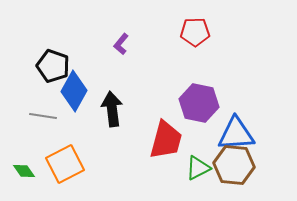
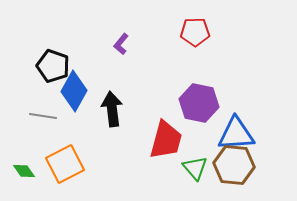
green triangle: moved 3 px left; rotated 44 degrees counterclockwise
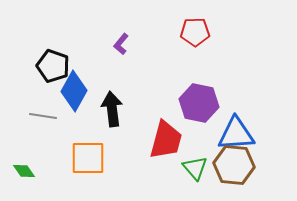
orange square: moved 23 px right, 6 px up; rotated 27 degrees clockwise
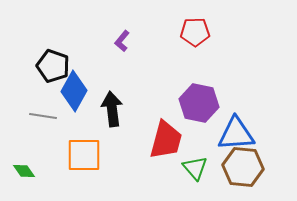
purple L-shape: moved 1 px right, 3 px up
orange square: moved 4 px left, 3 px up
brown hexagon: moved 9 px right, 2 px down
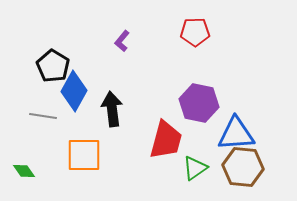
black pentagon: rotated 12 degrees clockwise
green triangle: rotated 36 degrees clockwise
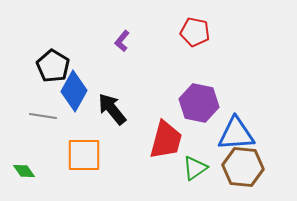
red pentagon: rotated 12 degrees clockwise
black arrow: rotated 32 degrees counterclockwise
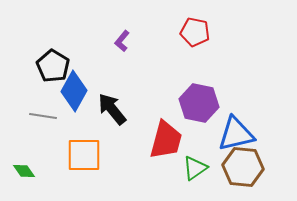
blue triangle: rotated 9 degrees counterclockwise
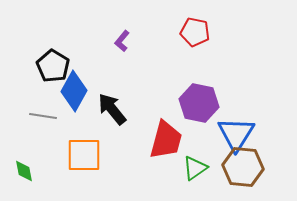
blue triangle: rotated 45 degrees counterclockwise
green diamond: rotated 25 degrees clockwise
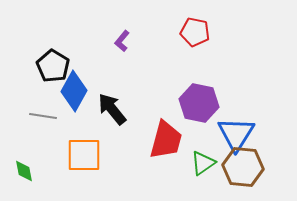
green triangle: moved 8 px right, 5 px up
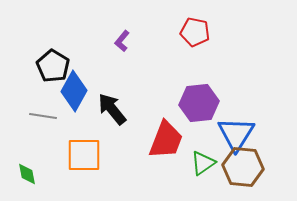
purple hexagon: rotated 18 degrees counterclockwise
red trapezoid: rotated 6 degrees clockwise
green diamond: moved 3 px right, 3 px down
